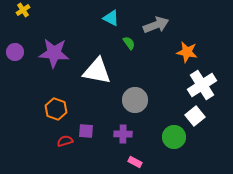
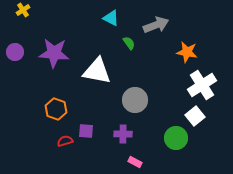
green circle: moved 2 px right, 1 px down
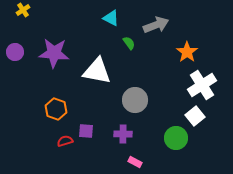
orange star: rotated 25 degrees clockwise
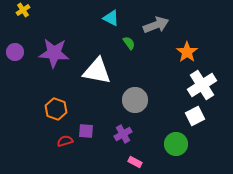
white square: rotated 12 degrees clockwise
purple cross: rotated 30 degrees counterclockwise
green circle: moved 6 px down
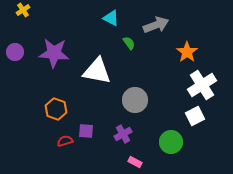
green circle: moved 5 px left, 2 px up
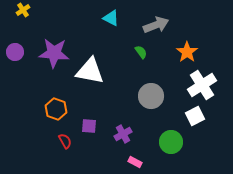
green semicircle: moved 12 px right, 9 px down
white triangle: moved 7 px left
gray circle: moved 16 px right, 4 px up
purple square: moved 3 px right, 5 px up
red semicircle: rotated 77 degrees clockwise
